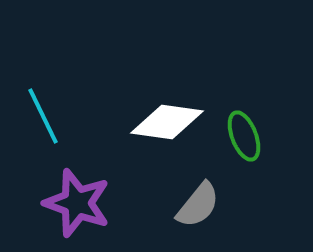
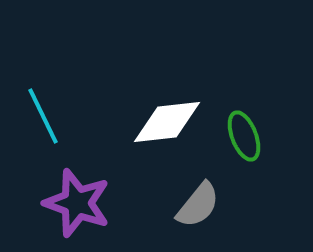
white diamond: rotated 14 degrees counterclockwise
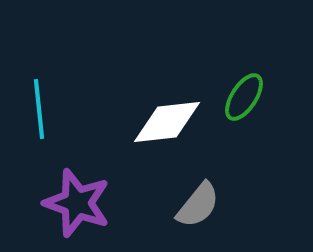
cyan line: moved 4 px left, 7 px up; rotated 20 degrees clockwise
green ellipse: moved 39 px up; rotated 54 degrees clockwise
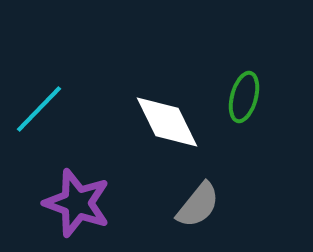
green ellipse: rotated 18 degrees counterclockwise
cyan line: rotated 50 degrees clockwise
white diamond: rotated 70 degrees clockwise
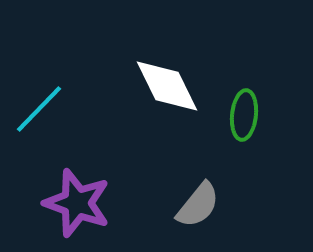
green ellipse: moved 18 px down; rotated 9 degrees counterclockwise
white diamond: moved 36 px up
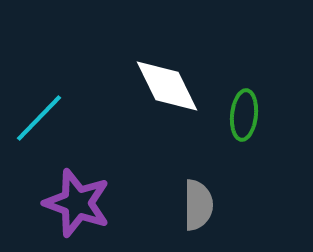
cyan line: moved 9 px down
gray semicircle: rotated 39 degrees counterclockwise
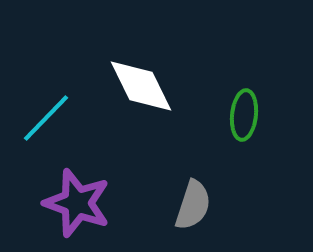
white diamond: moved 26 px left
cyan line: moved 7 px right
gray semicircle: moved 5 px left; rotated 18 degrees clockwise
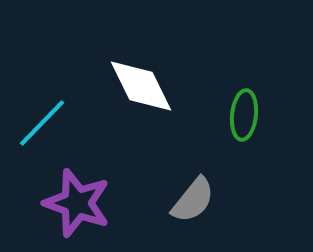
cyan line: moved 4 px left, 5 px down
gray semicircle: moved 5 px up; rotated 21 degrees clockwise
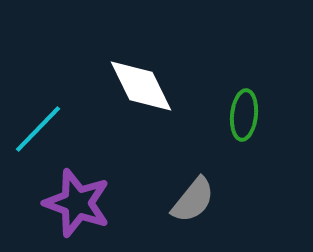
cyan line: moved 4 px left, 6 px down
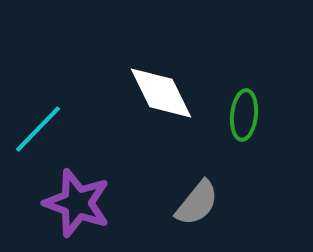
white diamond: moved 20 px right, 7 px down
gray semicircle: moved 4 px right, 3 px down
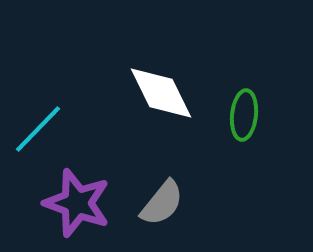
gray semicircle: moved 35 px left
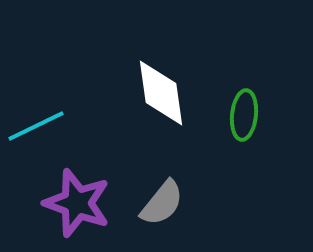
white diamond: rotated 18 degrees clockwise
cyan line: moved 2 px left, 3 px up; rotated 20 degrees clockwise
